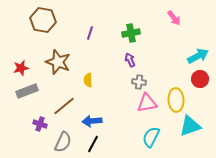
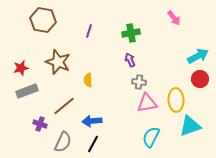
purple line: moved 1 px left, 2 px up
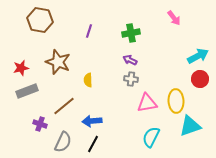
brown hexagon: moved 3 px left
purple arrow: rotated 40 degrees counterclockwise
gray cross: moved 8 px left, 3 px up
yellow ellipse: moved 1 px down
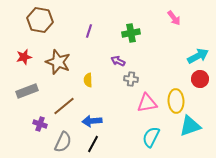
purple arrow: moved 12 px left, 1 px down
red star: moved 3 px right, 11 px up
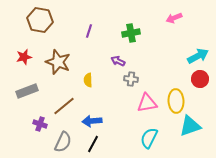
pink arrow: rotated 105 degrees clockwise
cyan semicircle: moved 2 px left, 1 px down
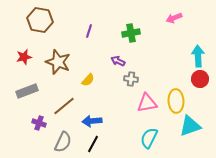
cyan arrow: rotated 65 degrees counterclockwise
yellow semicircle: rotated 136 degrees counterclockwise
purple cross: moved 1 px left, 1 px up
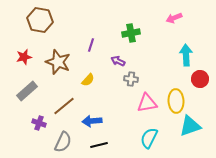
purple line: moved 2 px right, 14 px down
cyan arrow: moved 12 px left, 1 px up
gray rectangle: rotated 20 degrees counterclockwise
black line: moved 6 px right, 1 px down; rotated 48 degrees clockwise
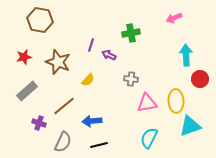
purple arrow: moved 9 px left, 6 px up
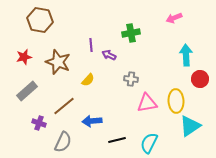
purple line: rotated 24 degrees counterclockwise
cyan triangle: rotated 15 degrees counterclockwise
cyan semicircle: moved 5 px down
black line: moved 18 px right, 5 px up
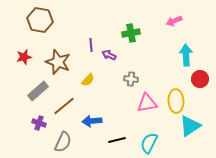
pink arrow: moved 3 px down
gray rectangle: moved 11 px right
